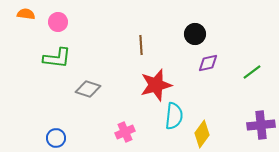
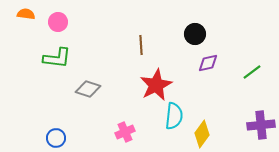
red star: rotated 12 degrees counterclockwise
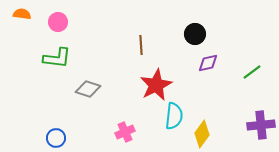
orange semicircle: moved 4 px left
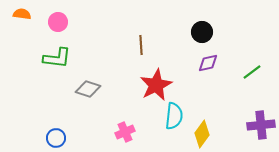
black circle: moved 7 px right, 2 px up
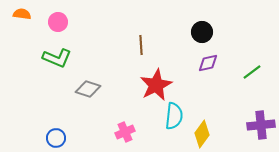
green L-shape: rotated 16 degrees clockwise
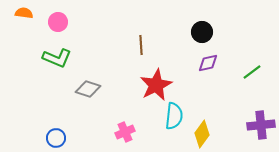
orange semicircle: moved 2 px right, 1 px up
